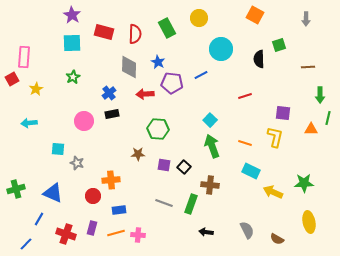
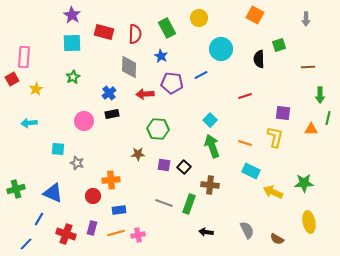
blue star at (158, 62): moved 3 px right, 6 px up
green rectangle at (191, 204): moved 2 px left
pink cross at (138, 235): rotated 16 degrees counterclockwise
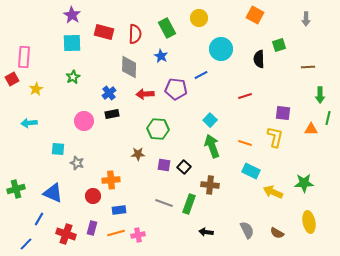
purple pentagon at (172, 83): moved 4 px right, 6 px down
brown semicircle at (277, 239): moved 6 px up
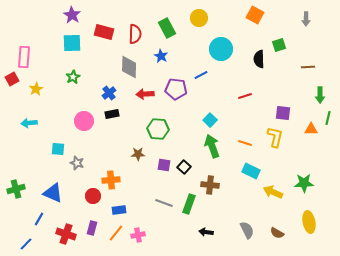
orange line at (116, 233): rotated 36 degrees counterclockwise
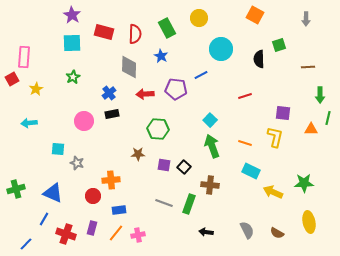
blue line at (39, 219): moved 5 px right
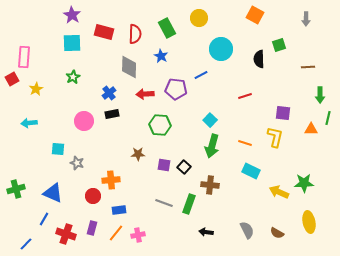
green hexagon at (158, 129): moved 2 px right, 4 px up
green arrow at (212, 146): rotated 145 degrees counterclockwise
yellow arrow at (273, 192): moved 6 px right
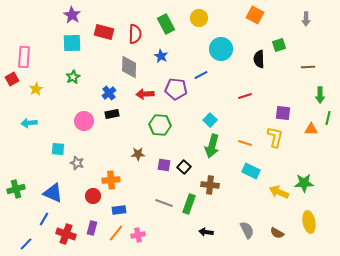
green rectangle at (167, 28): moved 1 px left, 4 px up
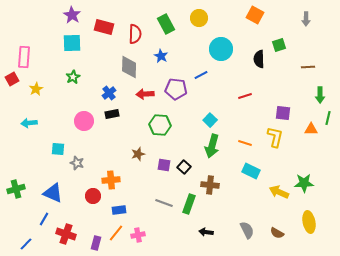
red rectangle at (104, 32): moved 5 px up
brown star at (138, 154): rotated 16 degrees counterclockwise
purple rectangle at (92, 228): moved 4 px right, 15 px down
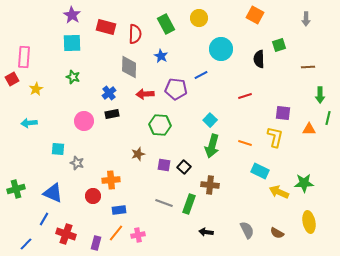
red rectangle at (104, 27): moved 2 px right
green star at (73, 77): rotated 24 degrees counterclockwise
orange triangle at (311, 129): moved 2 px left
cyan rectangle at (251, 171): moved 9 px right
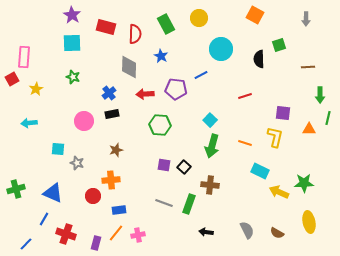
brown star at (138, 154): moved 22 px left, 4 px up
